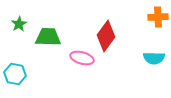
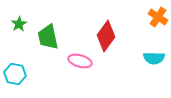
orange cross: rotated 36 degrees clockwise
green trapezoid: rotated 104 degrees counterclockwise
pink ellipse: moved 2 px left, 3 px down
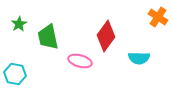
cyan semicircle: moved 15 px left
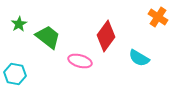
green trapezoid: rotated 140 degrees clockwise
cyan semicircle: rotated 30 degrees clockwise
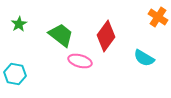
green trapezoid: moved 13 px right, 2 px up
cyan semicircle: moved 5 px right
